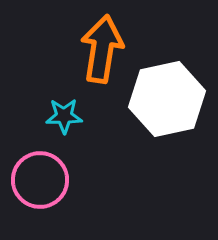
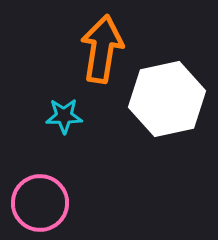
pink circle: moved 23 px down
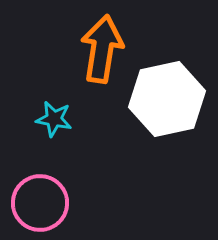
cyan star: moved 10 px left, 3 px down; rotated 12 degrees clockwise
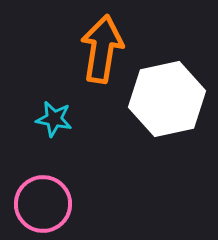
pink circle: moved 3 px right, 1 px down
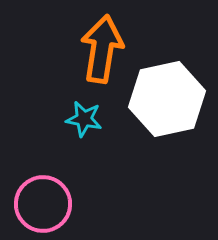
cyan star: moved 30 px right
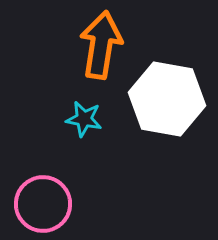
orange arrow: moved 1 px left, 4 px up
white hexagon: rotated 22 degrees clockwise
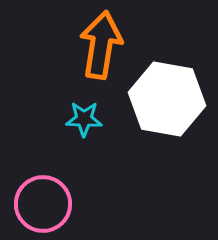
cyan star: rotated 9 degrees counterclockwise
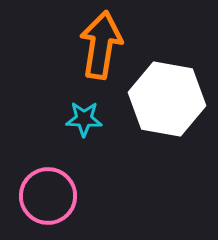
pink circle: moved 5 px right, 8 px up
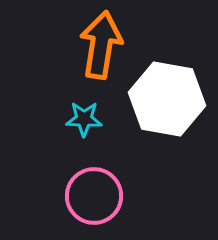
pink circle: moved 46 px right
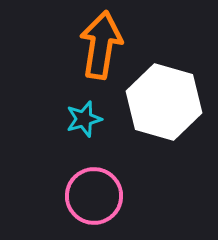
white hexagon: moved 3 px left, 3 px down; rotated 6 degrees clockwise
cyan star: rotated 18 degrees counterclockwise
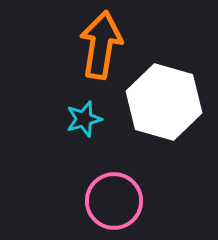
pink circle: moved 20 px right, 5 px down
